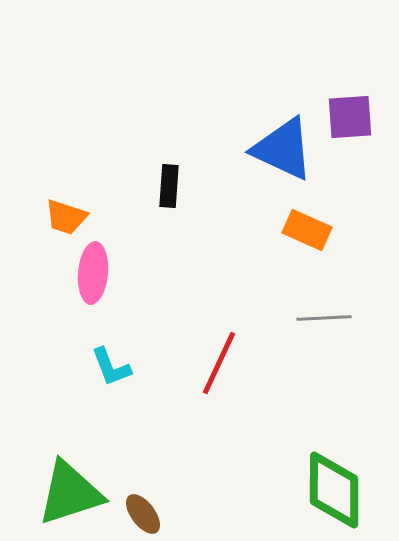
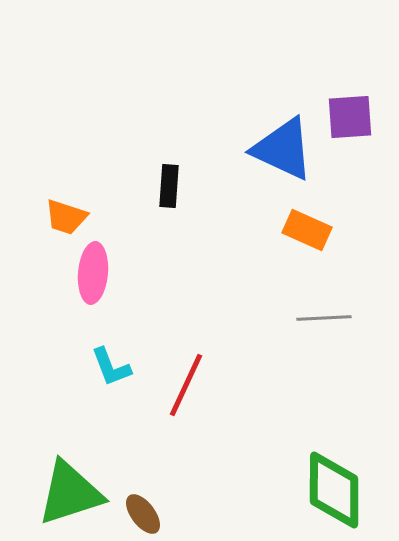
red line: moved 33 px left, 22 px down
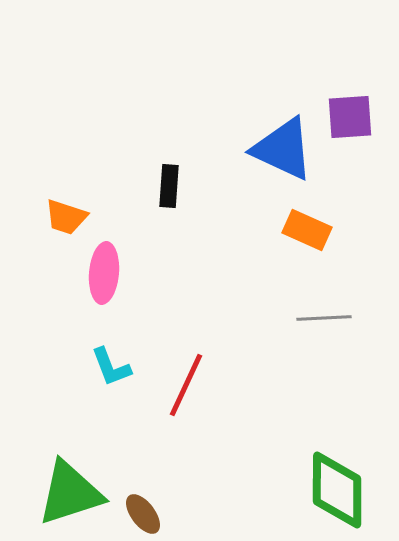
pink ellipse: moved 11 px right
green diamond: moved 3 px right
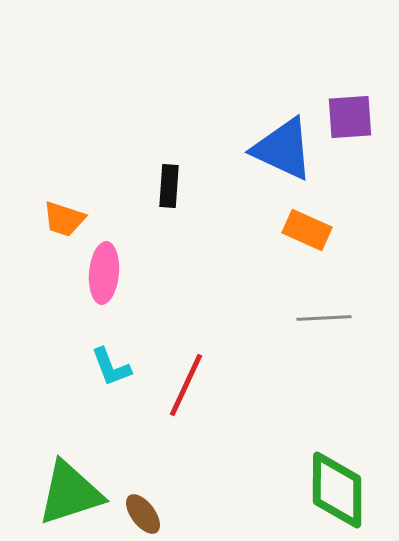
orange trapezoid: moved 2 px left, 2 px down
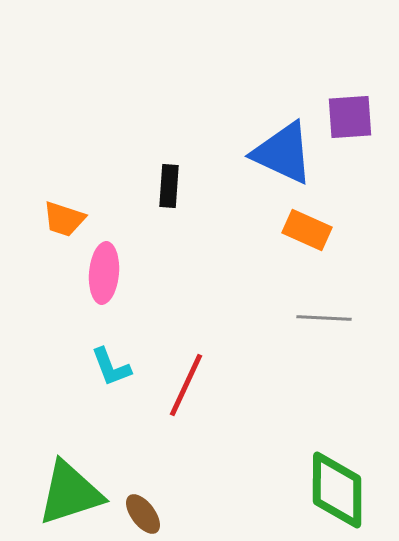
blue triangle: moved 4 px down
gray line: rotated 6 degrees clockwise
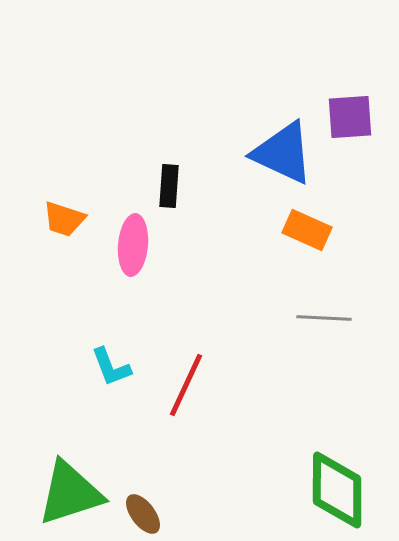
pink ellipse: moved 29 px right, 28 px up
